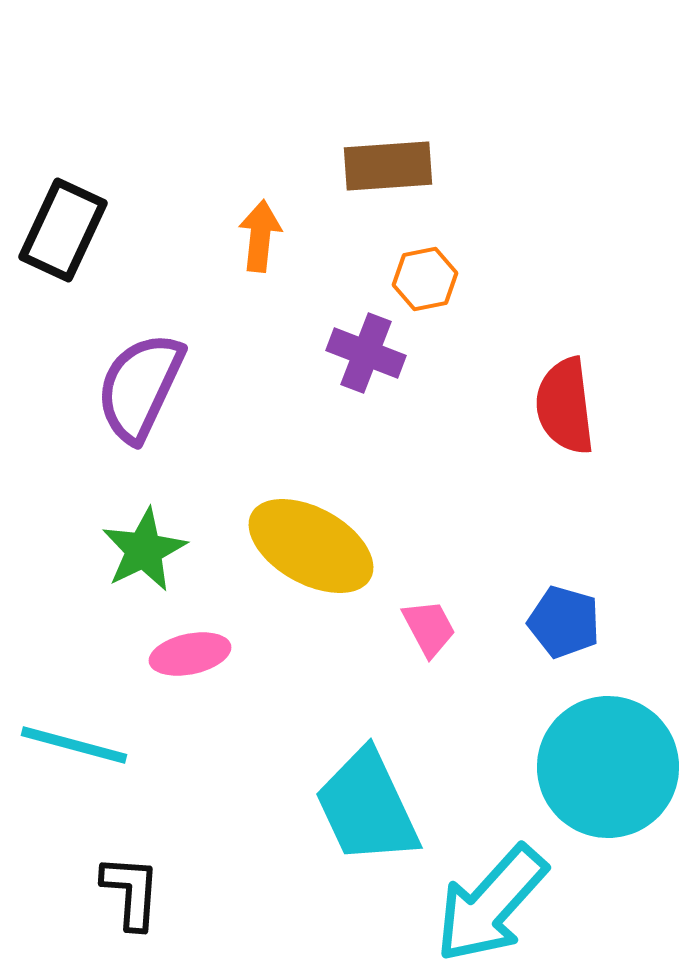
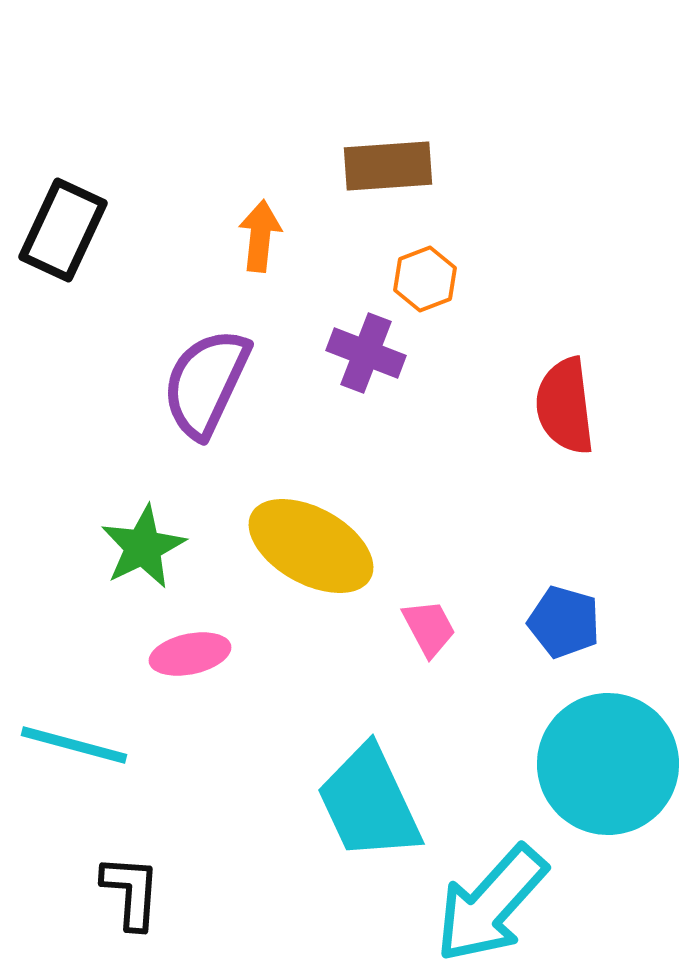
orange hexagon: rotated 10 degrees counterclockwise
purple semicircle: moved 66 px right, 4 px up
green star: moved 1 px left, 3 px up
cyan circle: moved 3 px up
cyan trapezoid: moved 2 px right, 4 px up
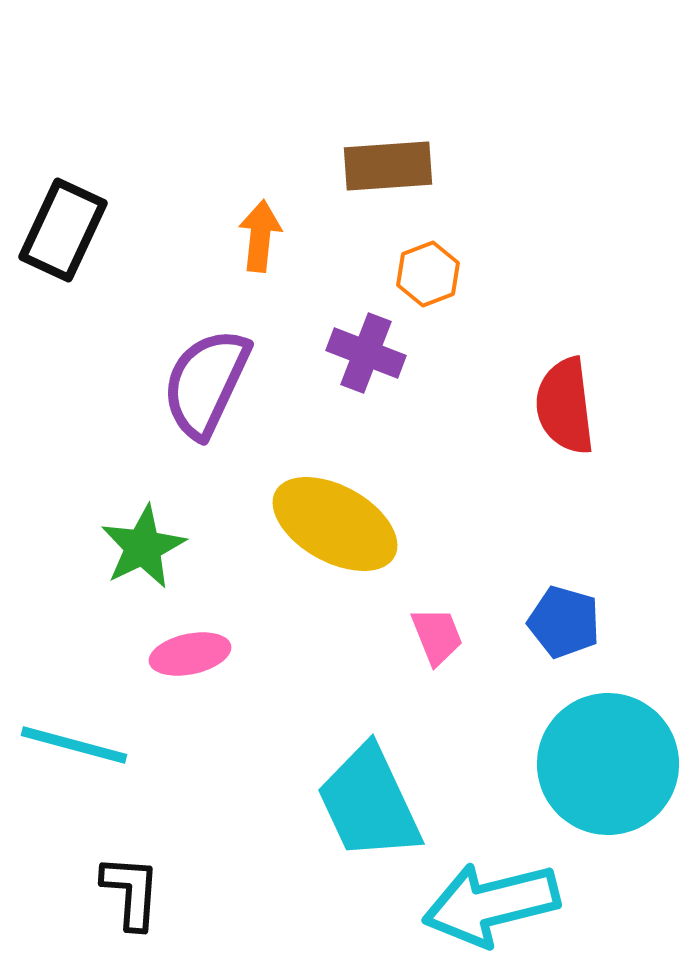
orange hexagon: moved 3 px right, 5 px up
yellow ellipse: moved 24 px right, 22 px up
pink trapezoid: moved 8 px right, 8 px down; rotated 6 degrees clockwise
cyan arrow: rotated 34 degrees clockwise
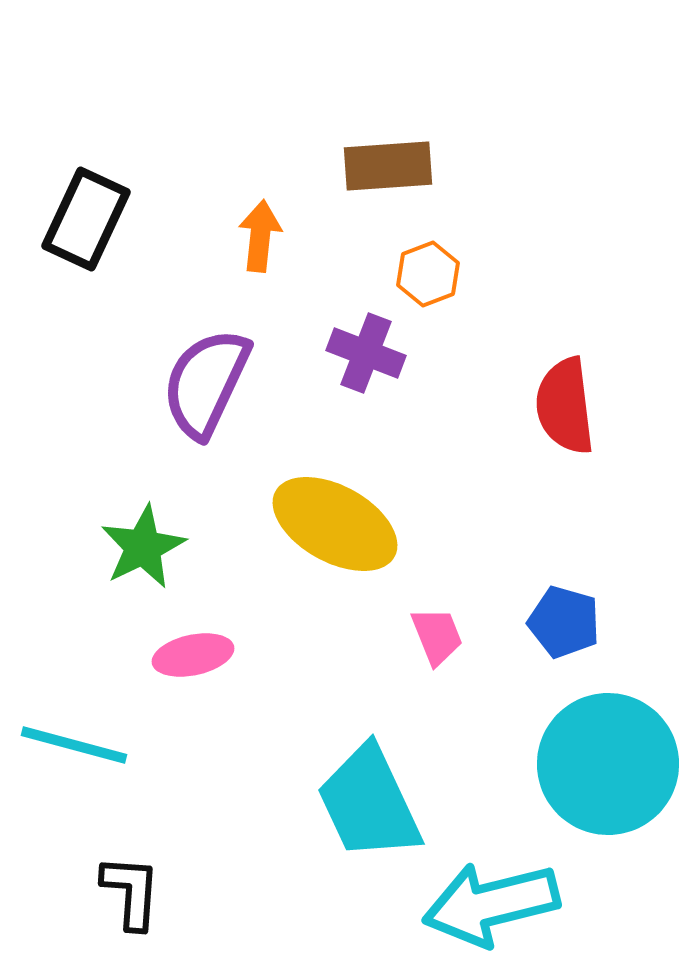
black rectangle: moved 23 px right, 11 px up
pink ellipse: moved 3 px right, 1 px down
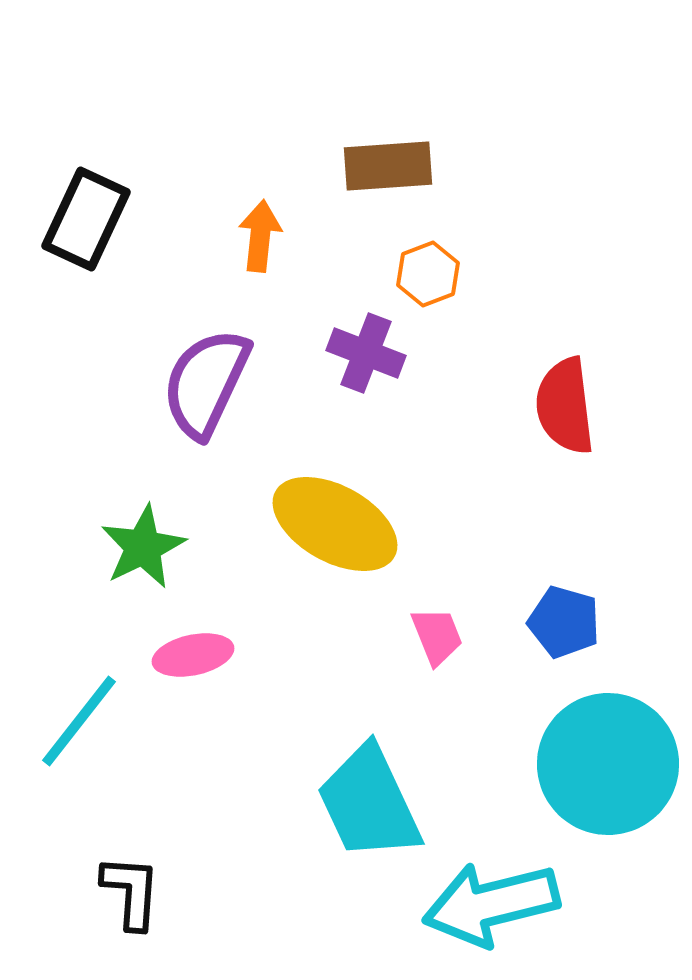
cyan line: moved 5 px right, 24 px up; rotated 67 degrees counterclockwise
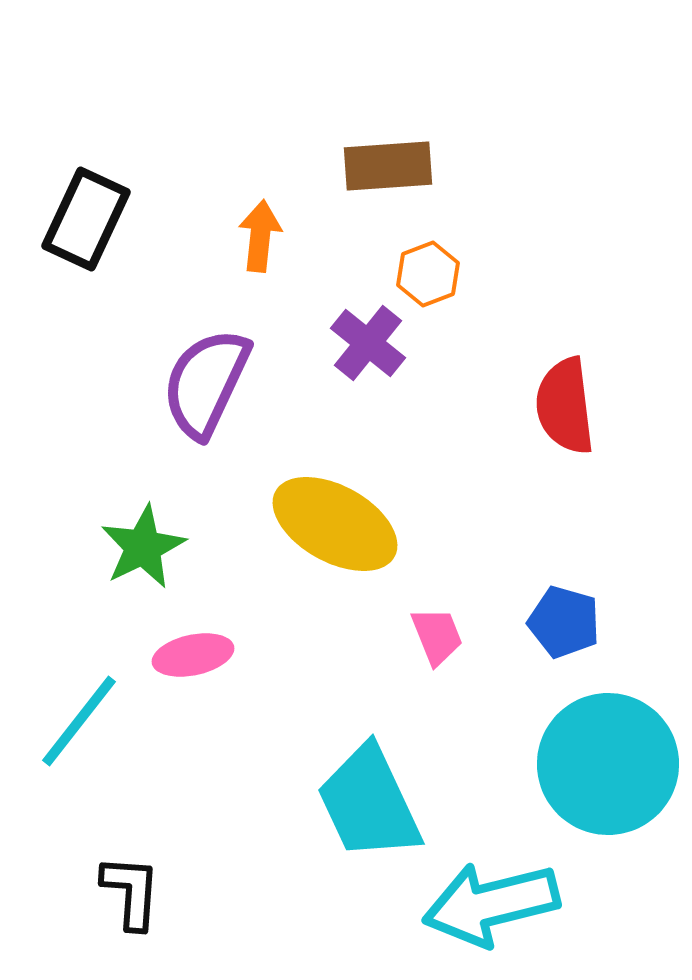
purple cross: moved 2 px right, 10 px up; rotated 18 degrees clockwise
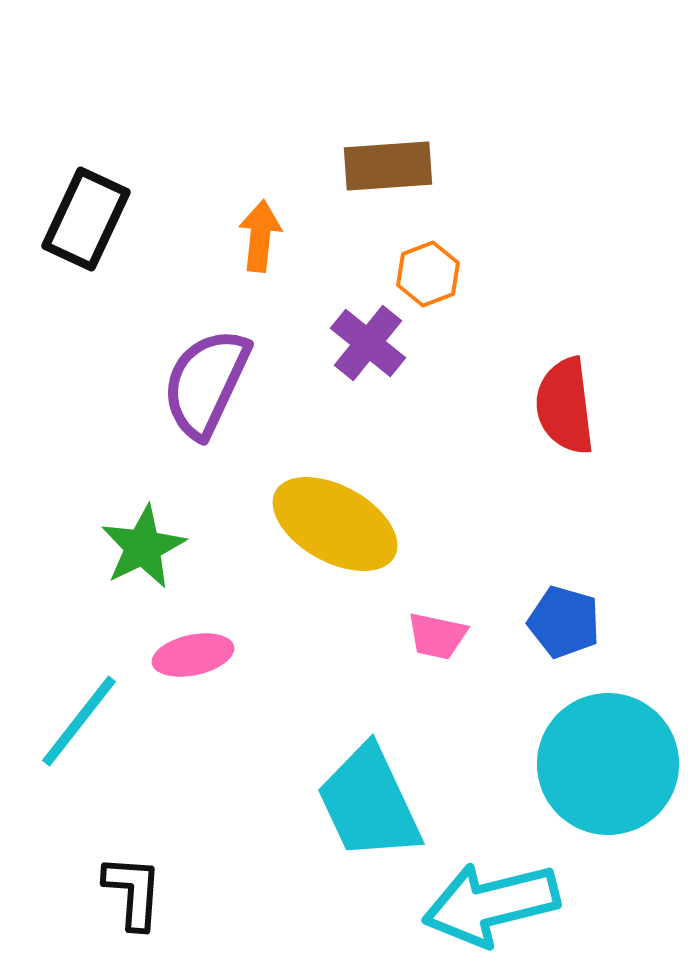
pink trapezoid: rotated 124 degrees clockwise
black L-shape: moved 2 px right
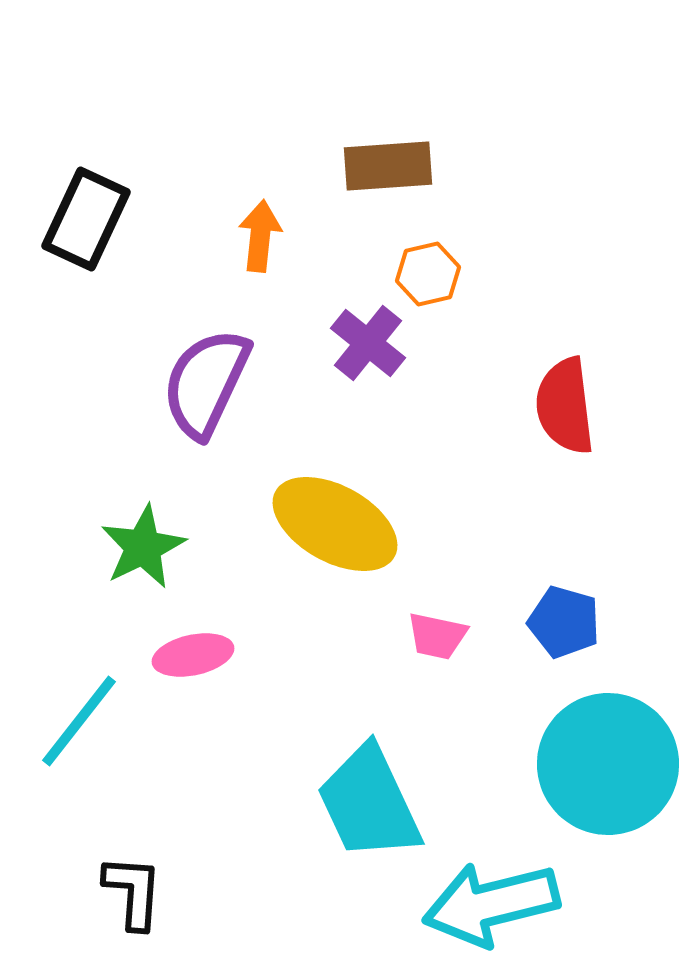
orange hexagon: rotated 8 degrees clockwise
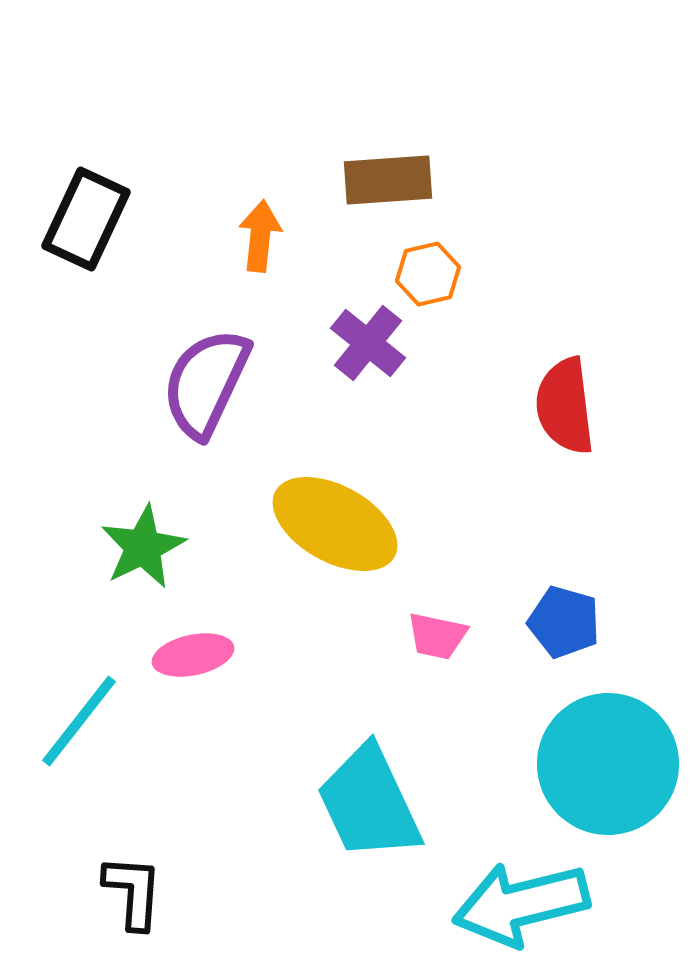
brown rectangle: moved 14 px down
cyan arrow: moved 30 px right
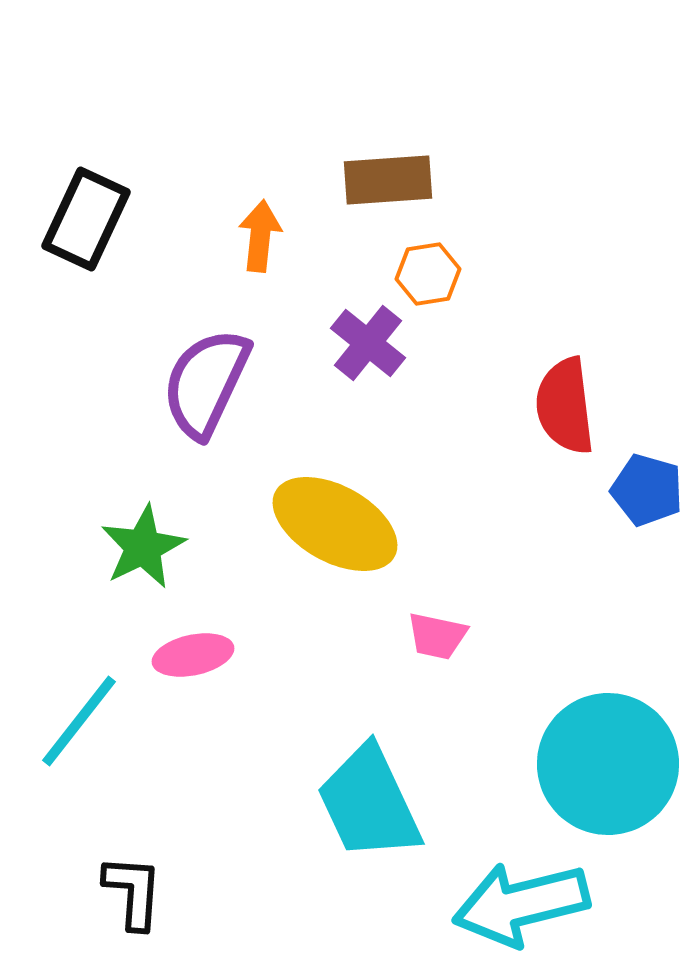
orange hexagon: rotated 4 degrees clockwise
blue pentagon: moved 83 px right, 132 px up
